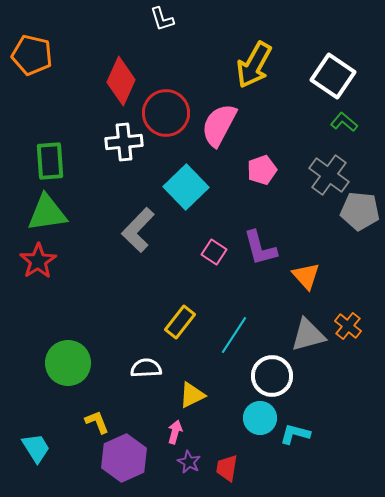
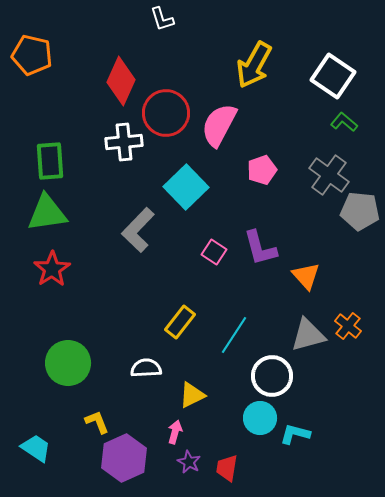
red star: moved 14 px right, 8 px down
cyan trapezoid: rotated 24 degrees counterclockwise
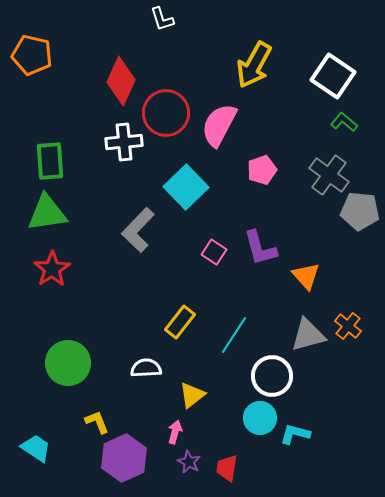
yellow triangle: rotated 12 degrees counterclockwise
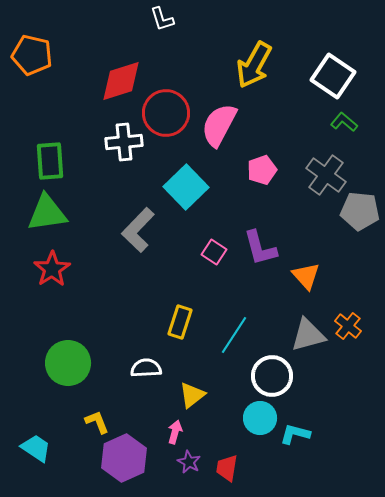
red diamond: rotated 48 degrees clockwise
gray cross: moved 3 px left
yellow rectangle: rotated 20 degrees counterclockwise
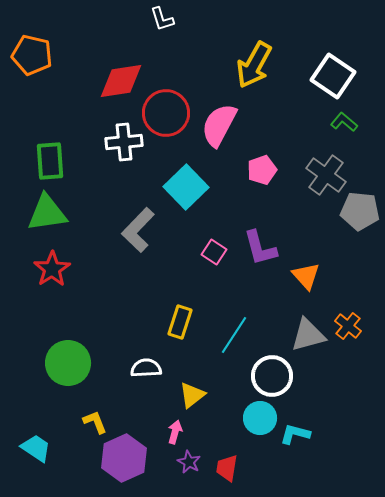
red diamond: rotated 9 degrees clockwise
yellow L-shape: moved 2 px left
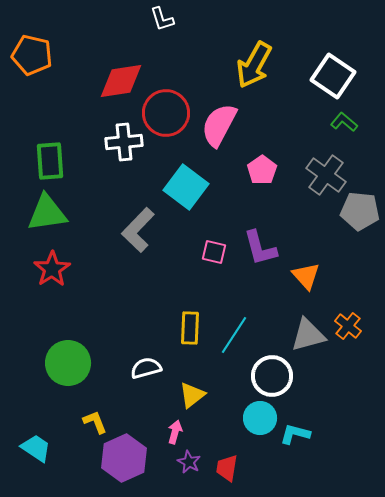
pink pentagon: rotated 16 degrees counterclockwise
cyan square: rotated 9 degrees counterclockwise
pink square: rotated 20 degrees counterclockwise
yellow rectangle: moved 10 px right, 6 px down; rotated 16 degrees counterclockwise
white semicircle: rotated 12 degrees counterclockwise
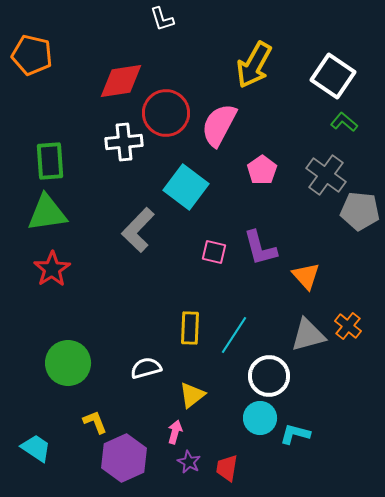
white circle: moved 3 px left
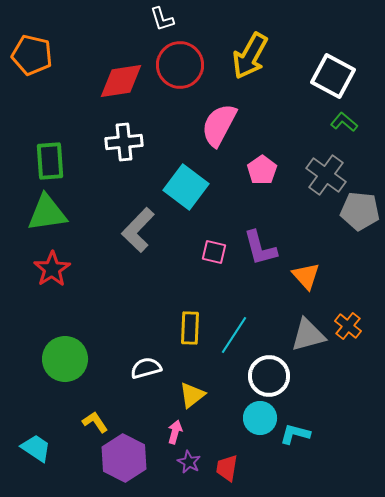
yellow arrow: moved 4 px left, 9 px up
white square: rotated 6 degrees counterclockwise
red circle: moved 14 px right, 48 px up
green circle: moved 3 px left, 4 px up
yellow L-shape: rotated 12 degrees counterclockwise
purple hexagon: rotated 9 degrees counterclockwise
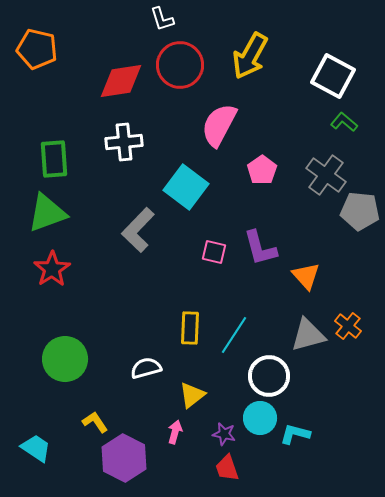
orange pentagon: moved 5 px right, 6 px up
green rectangle: moved 4 px right, 2 px up
green triangle: rotated 12 degrees counterclockwise
purple star: moved 35 px right, 28 px up; rotated 15 degrees counterclockwise
red trapezoid: rotated 28 degrees counterclockwise
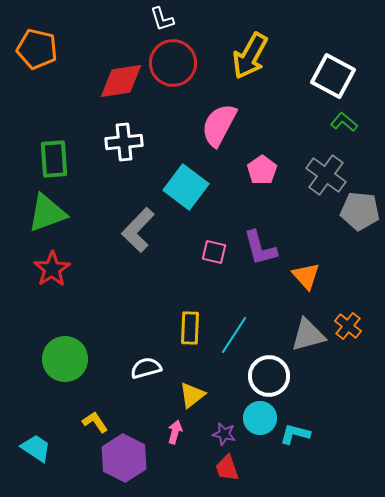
red circle: moved 7 px left, 2 px up
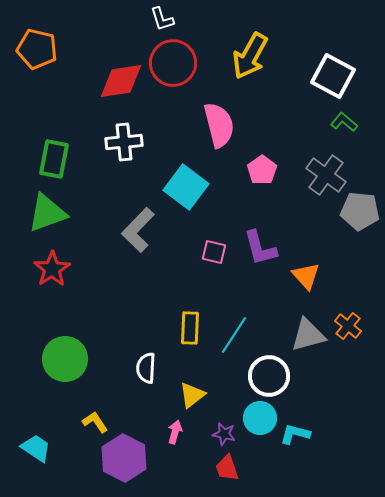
pink semicircle: rotated 138 degrees clockwise
green rectangle: rotated 15 degrees clockwise
white semicircle: rotated 72 degrees counterclockwise
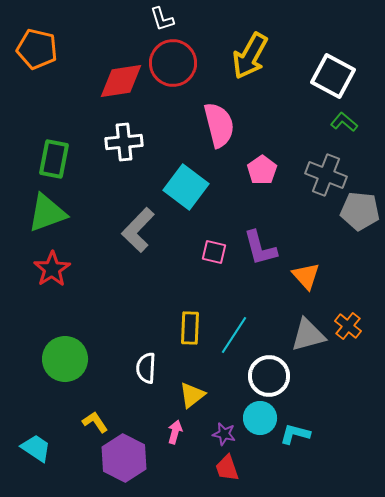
gray cross: rotated 15 degrees counterclockwise
